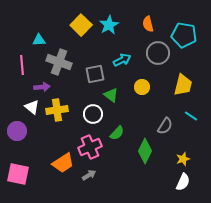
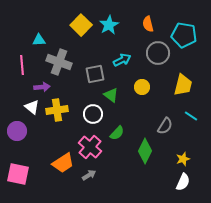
pink cross: rotated 25 degrees counterclockwise
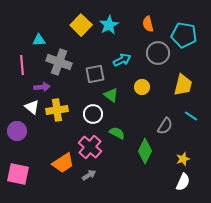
green semicircle: rotated 105 degrees counterclockwise
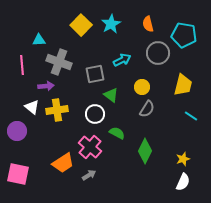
cyan star: moved 2 px right, 1 px up
purple arrow: moved 4 px right, 1 px up
white circle: moved 2 px right
gray semicircle: moved 18 px left, 17 px up
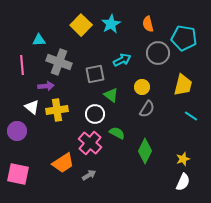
cyan pentagon: moved 3 px down
pink cross: moved 4 px up
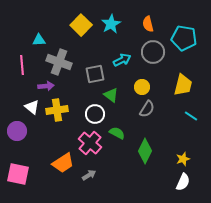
gray circle: moved 5 px left, 1 px up
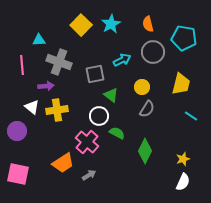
yellow trapezoid: moved 2 px left, 1 px up
white circle: moved 4 px right, 2 px down
pink cross: moved 3 px left, 1 px up
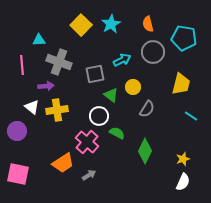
yellow circle: moved 9 px left
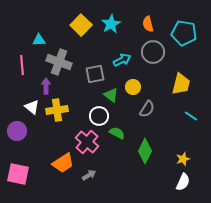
cyan pentagon: moved 5 px up
purple arrow: rotated 84 degrees counterclockwise
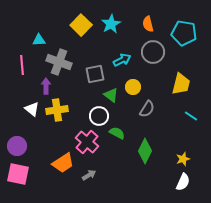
white triangle: moved 2 px down
purple circle: moved 15 px down
